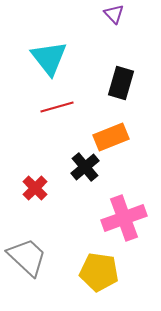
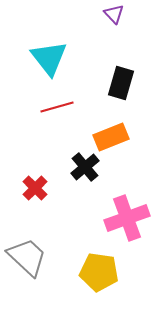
pink cross: moved 3 px right
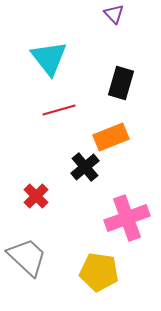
red line: moved 2 px right, 3 px down
red cross: moved 1 px right, 8 px down
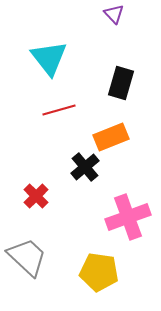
pink cross: moved 1 px right, 1 px up
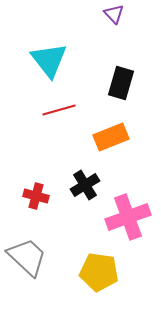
cyan triangle: moved 2 px down
black cross: moved 18 px down; rotated 8 degrees clockwise
red cross: rotated 30 degrees counterclockwise
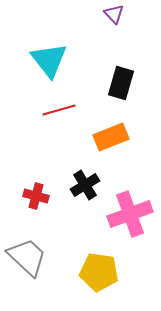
pink cross: moved 2 px right, 3 px up
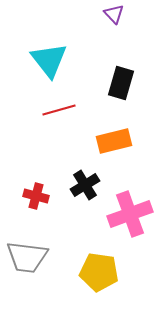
orange rectangle: moved 3 px right, 4 px down; rotated 8 degrees clockwise
gray trapezoid: rotated 144 degrees clockwise
